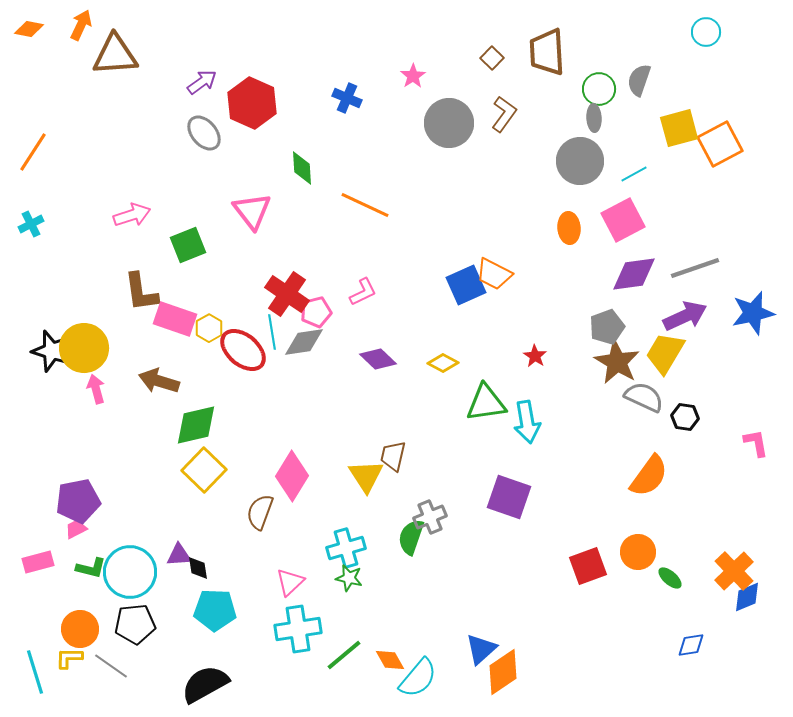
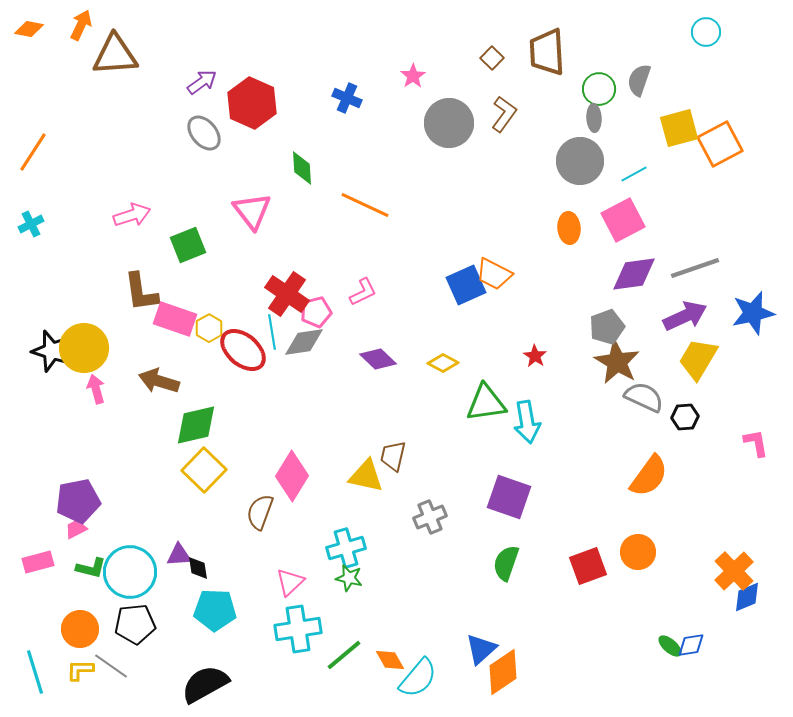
yellow trapezoid at (665, 353): moved 33 px right, 6 px down
black hexagon at (685, 417): rotated 12 degrees counterclockwise
yellow triangle at (366, 476): rotated 45 degrees counterclockwise
green semicircle at (411, 537): moved 95 px right, 26 px down
green ellipse at (670, 578): moved 68 px down
yellow L-shape at (69, 658): moved 11 px right, 12 px down
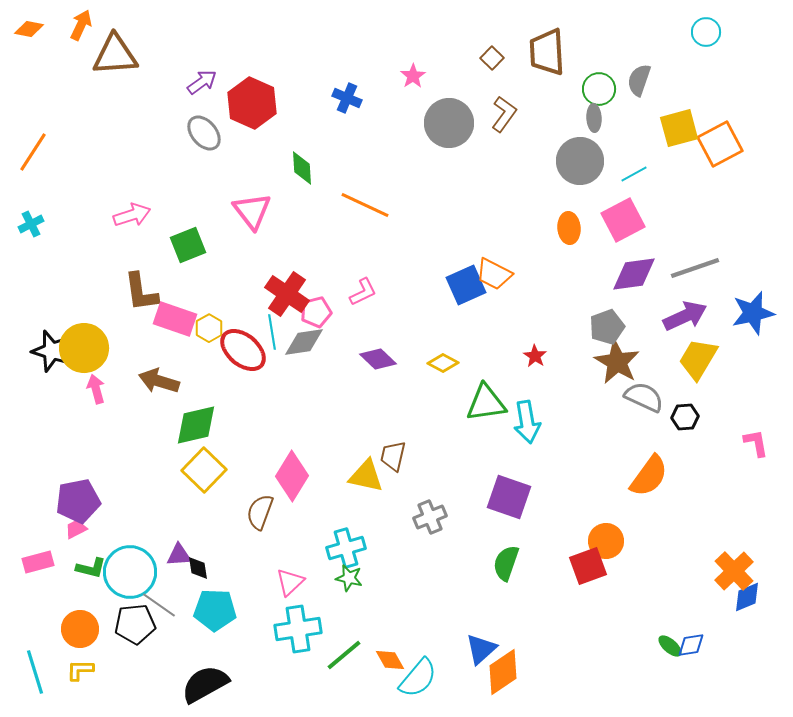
orange circle at (638, 552): moved 32 px left, 11 px up
gray line at (111, 666): moved 48 px right, 61 px up
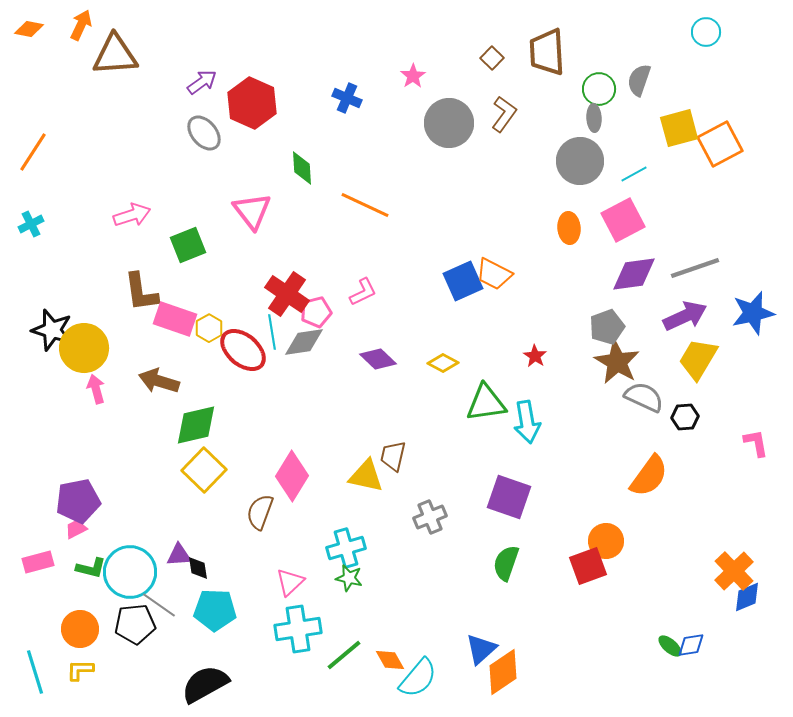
blue square at (466, 285): moved 3 px left, 4 px up
black star at (52, 351): moved 21 px up
